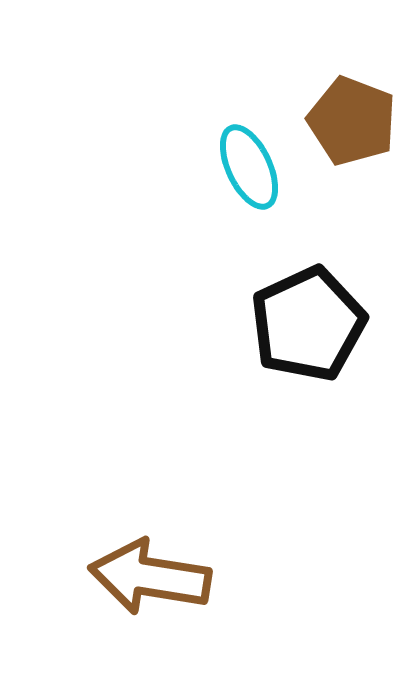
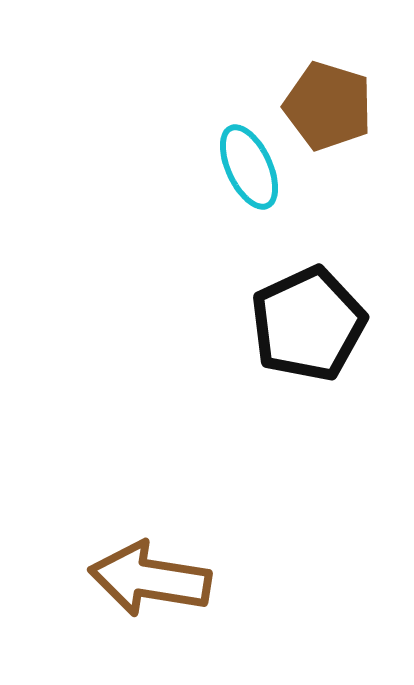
brown pentagon: moved 24 px left, 15 px up; rotated 4 degrees counterclockwise
brown arrow: moved 2 px down
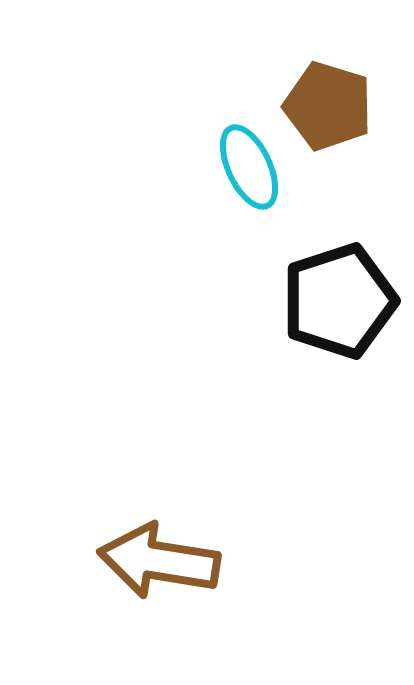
black pentagon: moved 31 px right, 23 px up; rotated 7 degrees clockwise
brown arrow: moved 9 px right, 18 px up
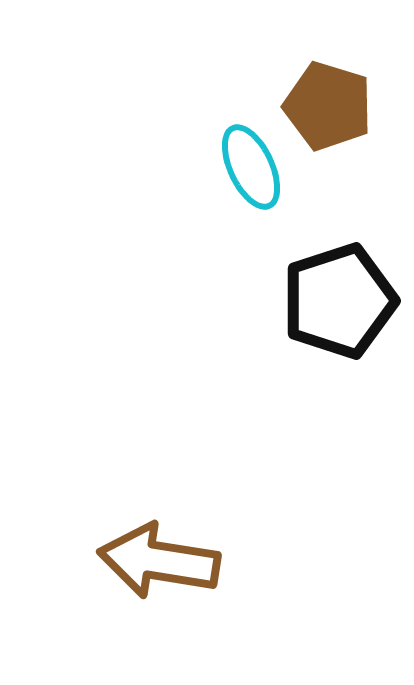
cyan ellipse: moved 2 px right
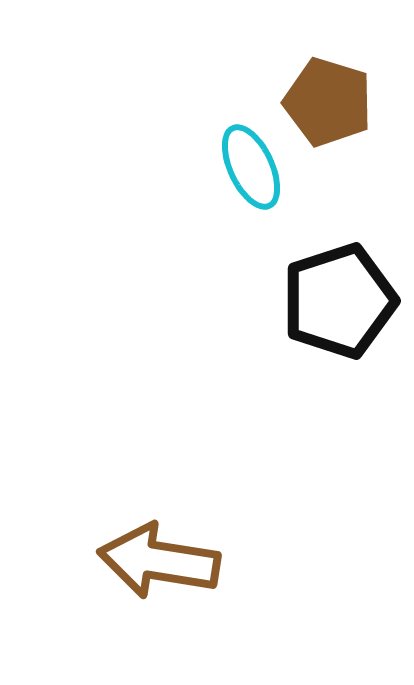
brown pentagon: moved 4 px up
